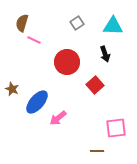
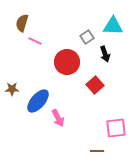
gray square: moved 10 px right, 14 px down
pink line: moved 1 px right, 1 px down
brown star: rotated 24 degrees counterclockwise
blue ellipse: moved 1 px right, 1 px up
pink arrow: rotated 78 degrees counterclockwise
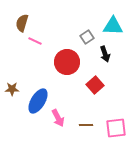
blue ellipse: rotated 10 degrees counterclockwise
brown line: moved 11 px left, 26 px up
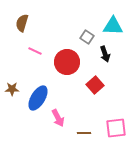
gray square: rotated 24 degrees counterclockwise
pink line: moved 10 px down
blue ellipse: moved 3 px up
brown line: moved 2 px left, 8 px down
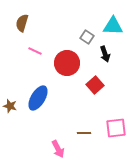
red circle: moved 1 px down
brown star: moved 2 px left, 17 px down; rotated 16 degrees clockwise
pink arrow: moved 31 px down
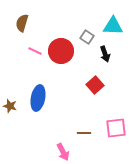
red circle: moved 6 px left, 12 px up
blue ellipse: rotated 20 degrees counterclockwise
pink arrow: moved 5 px right, 3 px down
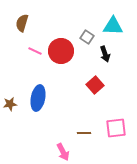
brown star: moved 2 px up; rotated 24 degrees counterclockwise
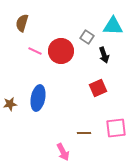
black arrow: moved 1 px left, 1 px down
red square: moved 3 px right, 3 px down; rotated 18 degrees clockwise
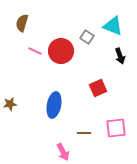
cyan triangle: rotated 20 degrees clockwise
black arrow: moved 16 px right, 1 px down
blue ellipse: moved 16 px right, 7 px down
